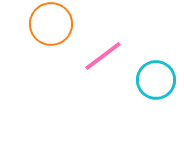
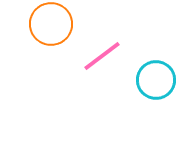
pink line: moved 1 px left
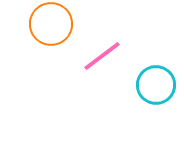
cyan circle: moved 5 px down
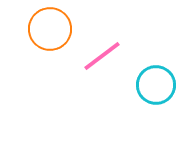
orange circle: moved 1 px left, 5 px down
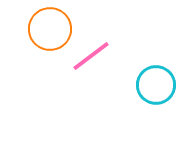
pink line: moved 11 px left
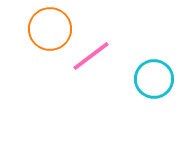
cyan circle: moved 2 px left, 6 px up
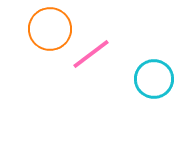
pink line: moved 2 px up
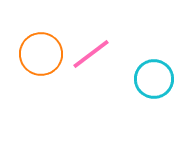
orange circle: moved 9 px left, 25 px down
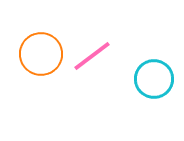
pink line: moved 1 px right, 2 px down
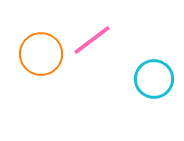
pink line: moved 16 px up
